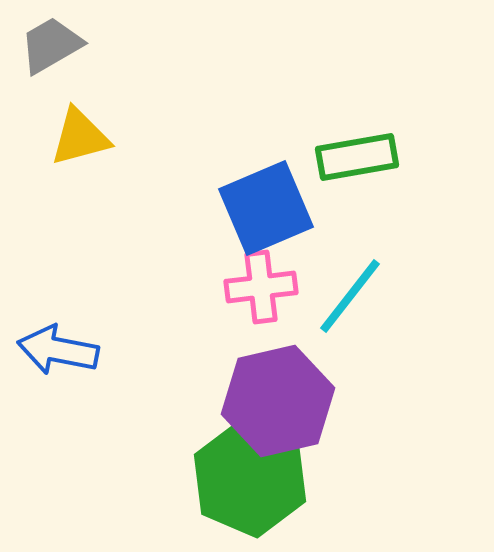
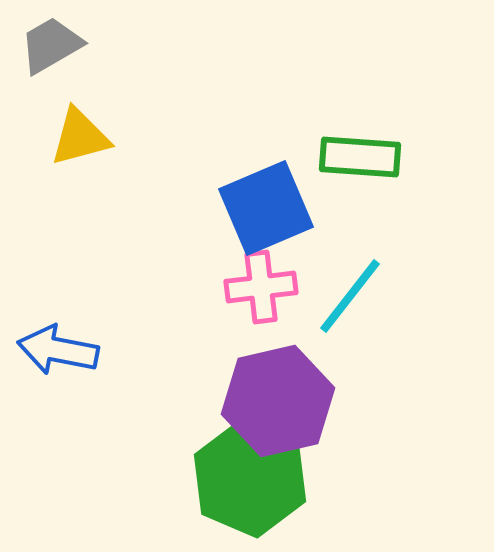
green rectangle: moved 3 px right; rotated 14 degrees clockwise
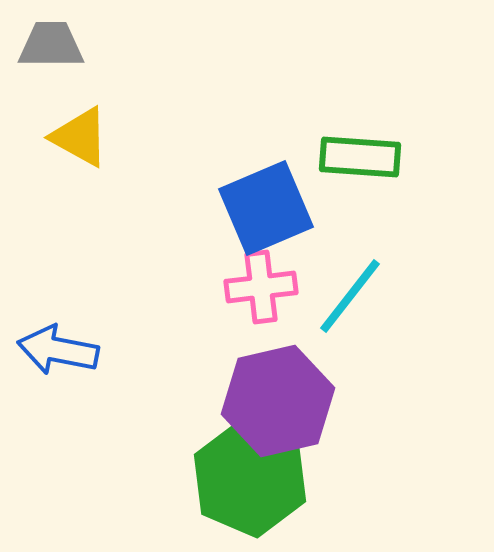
gray trapezoid: rotated 30 degrees clockwise
yellow triangle: rotated 44 degrees clockwise
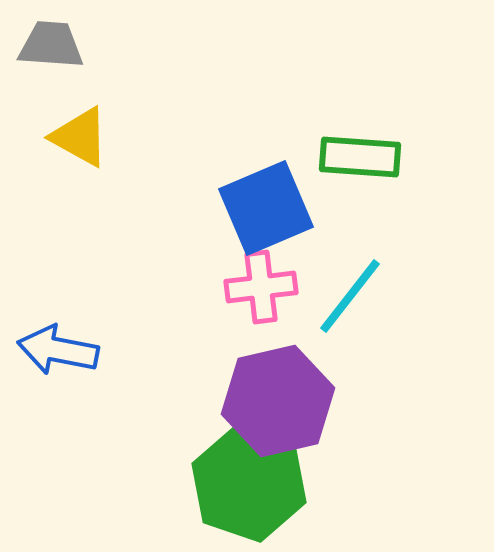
gray trapezoid: rotated 4 degrees clockwise
green hexagon: moved 1 px left, 5 px down; rotated 4 degrees counterclockwise
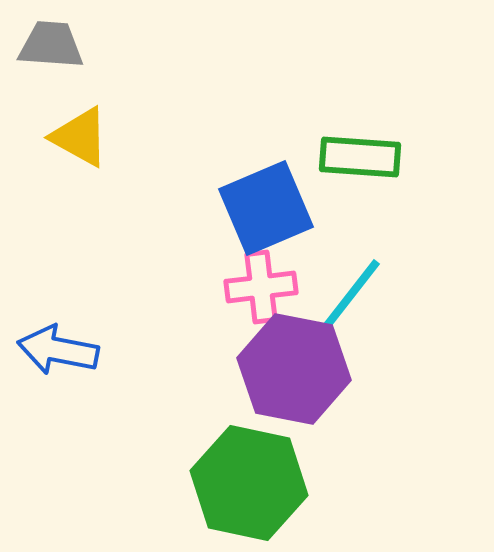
purple hexagon: moved 16 px right, 32 px up; rotated 24 degrees clockwise
green hexagon: rotated 7 degrees counterclockwise
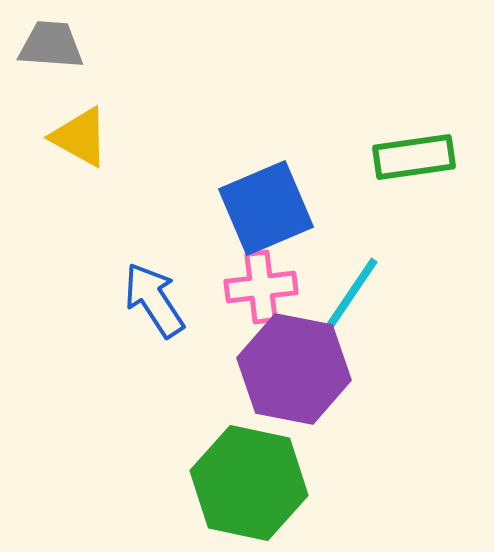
green rectangle: moved 54 px right; rotated 12 degrees counterclockwise
cyan line: rotated 4 degrees counterclockwise
blue arrow: moved 96 px right, 50 px up; rotated 46 degrees clockwise
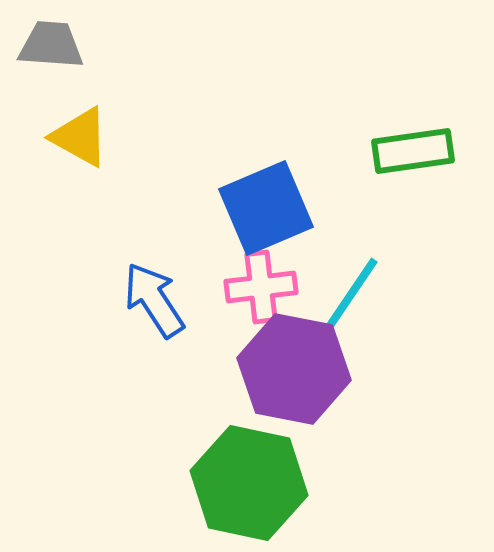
green rectangle: moved 1 px left, 6 px up
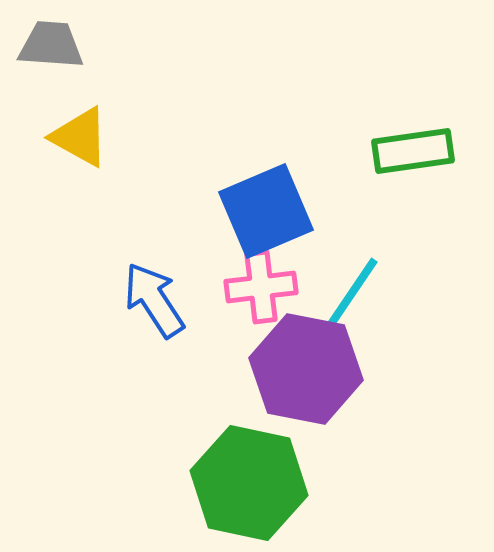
blue square: moved 3 px down
purple hexagon: moved 12 px right
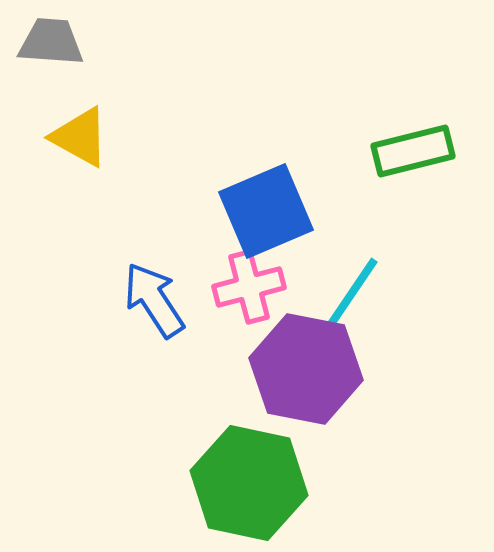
gray trapezoid: moved 3 px up
green rectangle: rotated 6 degrees counterclockwise
pink cross: moved 12 px left; rotated 8 degrees counterclockwise
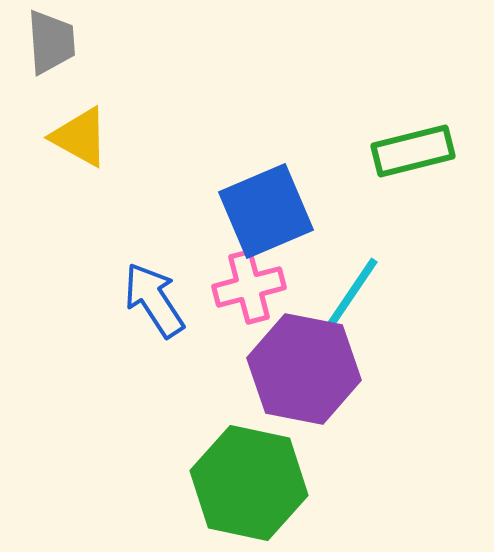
gray trapezoid: rotated 82 degrees clockwise
purple hexagon: moved 2 px left
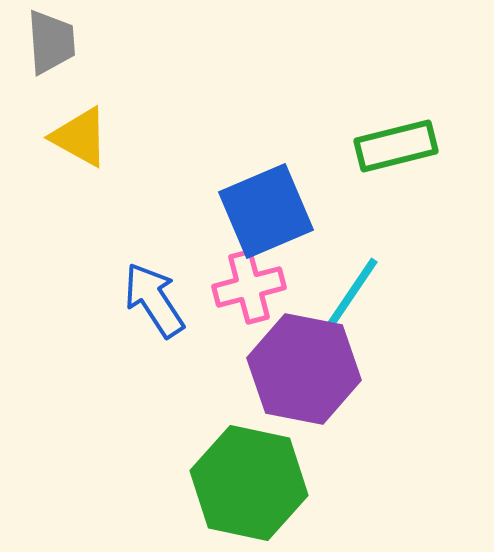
green rectangle: moved 17 px left, 5 px up
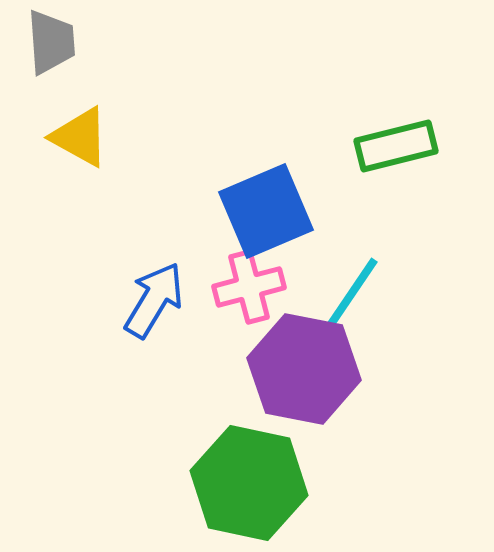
blue arrow: rotated 64 degrees clockwise
